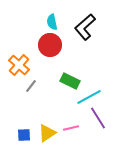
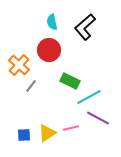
red circle: moved 1 px left, 5 px down
purple line: rotated 30 degrees counterclockwise
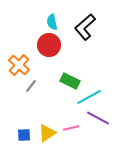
red circle: moved 5 px up
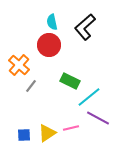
cyan line: rotated 10 degrees counterclockwise
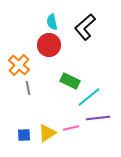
gray line: moved 3 px left, 2 px down; rotated 48 degrees counterclockwise
purple line: rotated 35 degrees counterclockwise
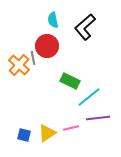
cyan semicircle: moved 1 px right, 2 px up
red circle: moved 2 px left, 1 px down
gray line: moved 5 px right, 30 px up
blue square: rotated 16 degrees clockwise
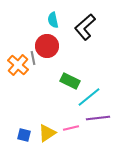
orange cross: moved 1 px left
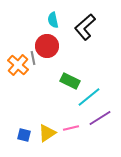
purple line: moved 2 px right; rotated 25 degrees counterclockwise
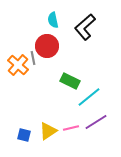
purple line: moved 4 px left, 4 px down
yellow triangle: moved 1 px right, 2 px up
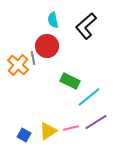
black L-shape: moved 1 px right, 1 px up
blue square: rotated 16 degrees clockwise
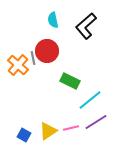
red circle: moved 5 px down
cyan line: moved 1 px right, 3 px down
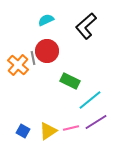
cyan semicircle: moved 7 px left; rotated 77 degrees clockwise
blue square: moved 1 px left, 4 px up
